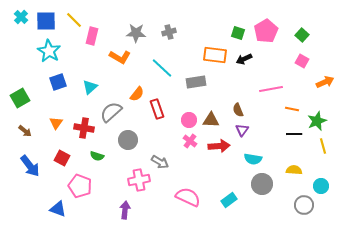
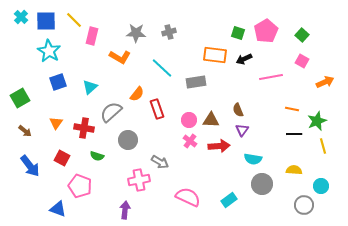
pink line at (271, 89): moved 12 px up
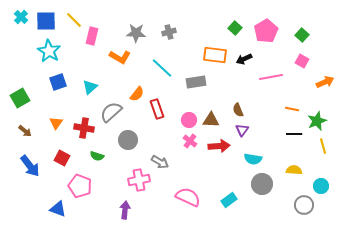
green square at (238, 33): moved 3 px left, 5 px up; rotated 24 degrees clockwise
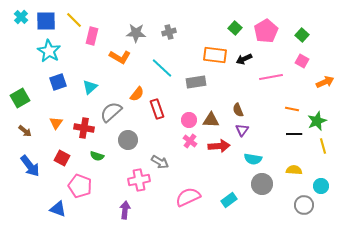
pink semicircle at (188, 197): rotated 50 degrees counterclockwise
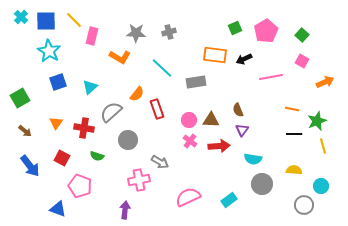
green square at (235, 28): rotated 24 degrees clockwise
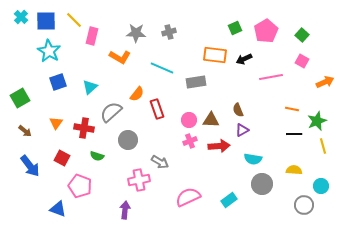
cyan line at (162, 68): rotated 20 degrees counterclockwise
purple triangle at (242, 130): rotated 24 degrees clockwise
pink cross at (190, 141): rotated 32 degrees clockwise
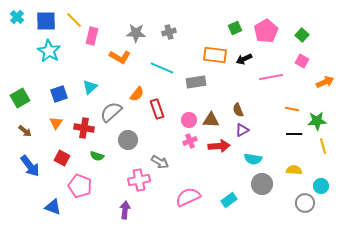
cyan cross at (21, 17): moved 4 px left
blue square at (58, 82): moved 1 px right, 12 px down
green star at (317, 121): rotated 18 degrees clockwise
gray circle at (304, 205): moved 1 px right, 2 px up
blue triangle at (58, 209): moved 5 px left, 2 px up
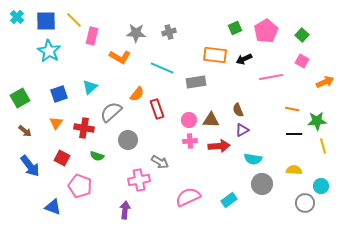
pink cross at (190, 141): rotated 16 degrees clockwise
